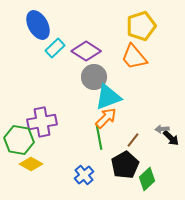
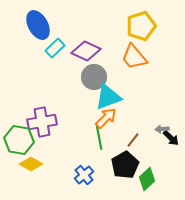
purple diamond: rotated 8 degrees counterclockwise
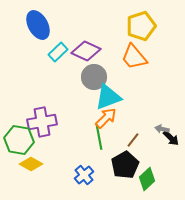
cyan rectangle: moved 3 px right, 4 px down
gray arrow: rotated 16 degrees clockwise
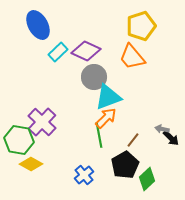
orange trapezoid: moved 2 px left
purple cross: rotated 36 degrees counterclockwise
green line: moved 2 px up
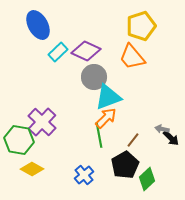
yellow diamond: moved 1 px right, 5 px down
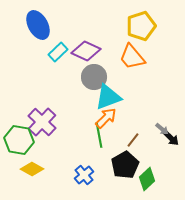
gray arrow: rotated 152 degrees counterclockwise
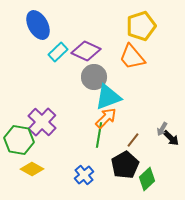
gray arrow: rotated 80 degrees clockwise
green line: rotated 20 degrees clockwise
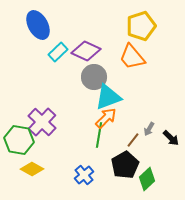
gray arrow: moved 13 px left
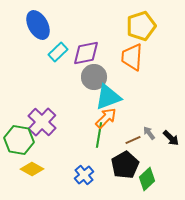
purple diamond: moved 2 px down; rotated 36 degrees counterclockwise
orange trapezoid: rotated 44 degrees clockwise
gray arrow: moved 4 px down; rotated 112 degrees clockwise
brown line: rotated 28 degrees clockwise
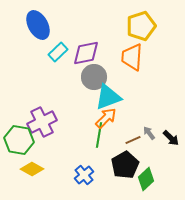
purple cross: rotated 20 degrees clockwise
green diamond: moved 1 px left
